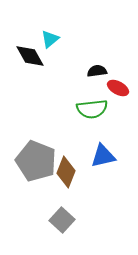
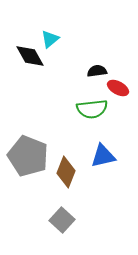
gray pentagon: moved 8 px left, 5 px up
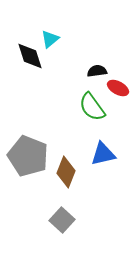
black diamond: rotated 12 degrees clockwise
green semicircle: moved 2 px up; rotated 60 degrees clockwise
blue triangle: moved 2 px up
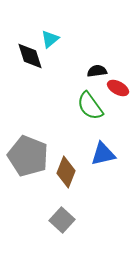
green semicircle: moved 2 px left, 1 px up
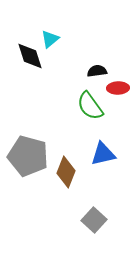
red ellipse: rotated 30 degrees counterclockwise
gray pentagon: rotated 6 degrees counterclockwise
gray square: moved 32 px right
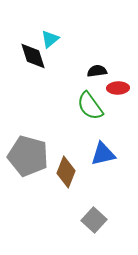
black diamond: moved 3 px right
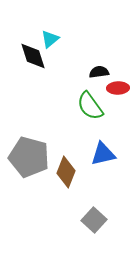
black semicircle: moved 2 px right, 1 px down
gray pentagon: moved 1 px right, 1 px down
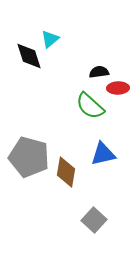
black diamond: moved 4 px left
green semicircle: rotated 12 degrees counterclockwise
brown diamond: rotated 12 degrees counterclockwise
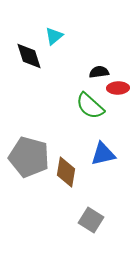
cyan triangle: moved 4 px right, 3 px up
gray square: moved 3 px left; rotated 10 degrees counterclockwise
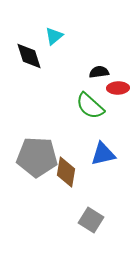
gray pentagon: moved 8 px right; rotated 12 degrees counterclockwise
